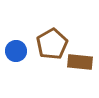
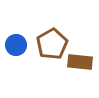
blue circle: moved 6 px up
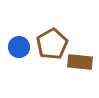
blue circle: moved 3 px right, 2 px down
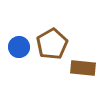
brown rectangle: moved 3 px right, 6 px down
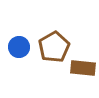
brown pentagon: moved 2 px right, 3 px down
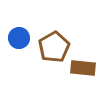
blue circle: moved 9 px up
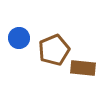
brown pentagon: moved 3 px down; rotated 8 degrees clockwise
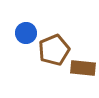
blue circle: moved 7 px right, 5 px up
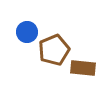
blue circle: moved 1 px right, 1 px up
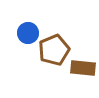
blue circle: moved 1 px right, 1 px down
